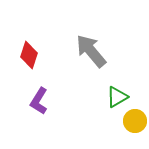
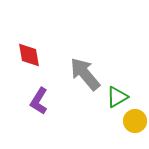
gray arrow: moved 6 px left, 23 px down
red diamond: rotated 28 degrees counterclockwise
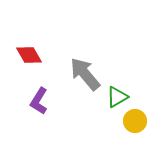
red diamond: rotated 20 degrees counterclockwise
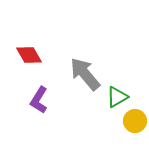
purple L-shape: moved 1 px up
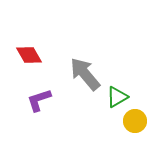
purple L-shape: rotated 40 degrees clockwise
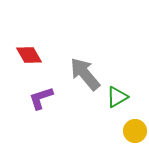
purple L-shape: moved 2 px right, 2 px up
yellow circle: moved 10 px down
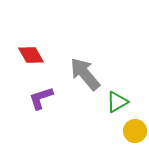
red diamond: moved 2 px right
green triangle: moved 5 px down
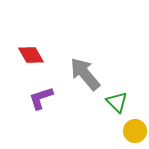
green triangle: rotated 45 degrees counterclockwise
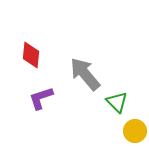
red diamond: rotated 36 degrees clockwise
